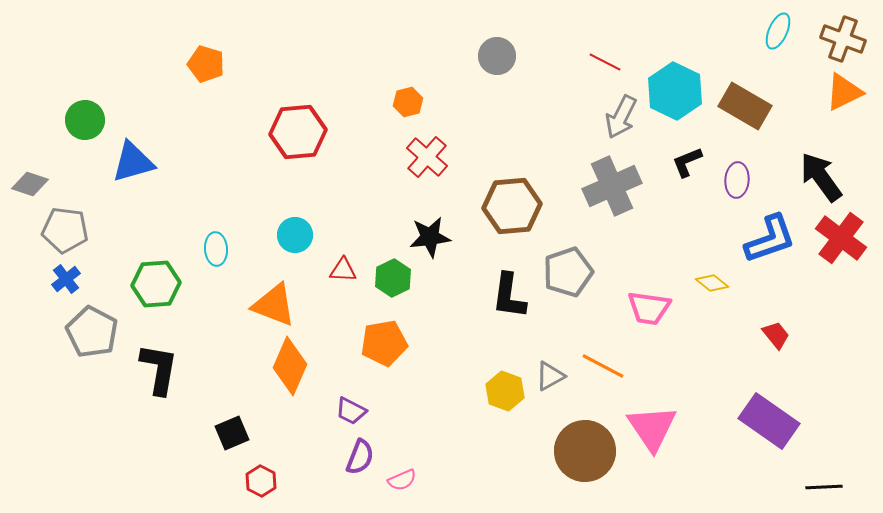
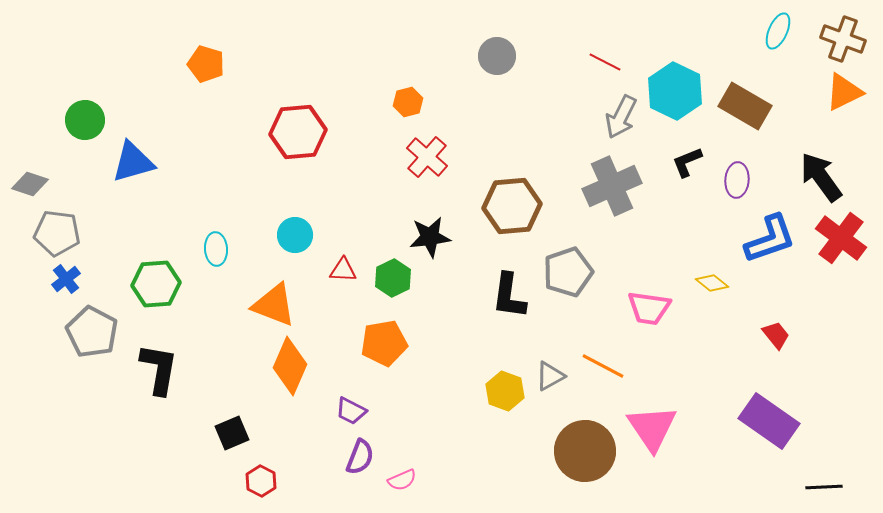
gray pentagon at (65, 230): moved 8 px left, 3 px down
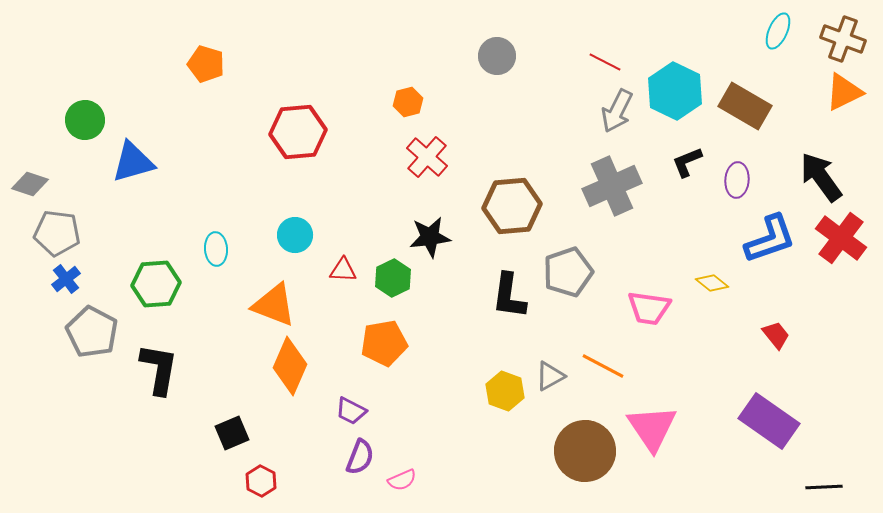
gray arrow at (621, 117): moved 4 px left, 6 px up
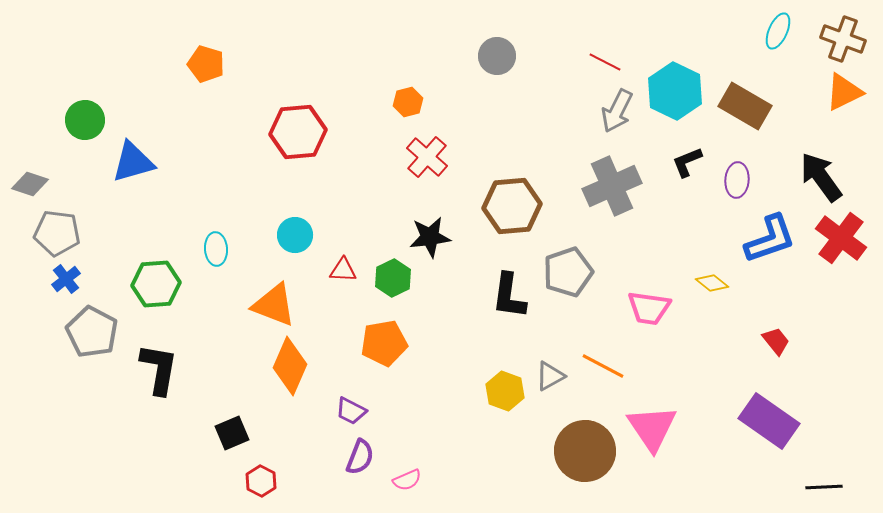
red trapezoid at (776, 335): moved 6 px down
pink semicircle at (402, 480): moved 5 px right
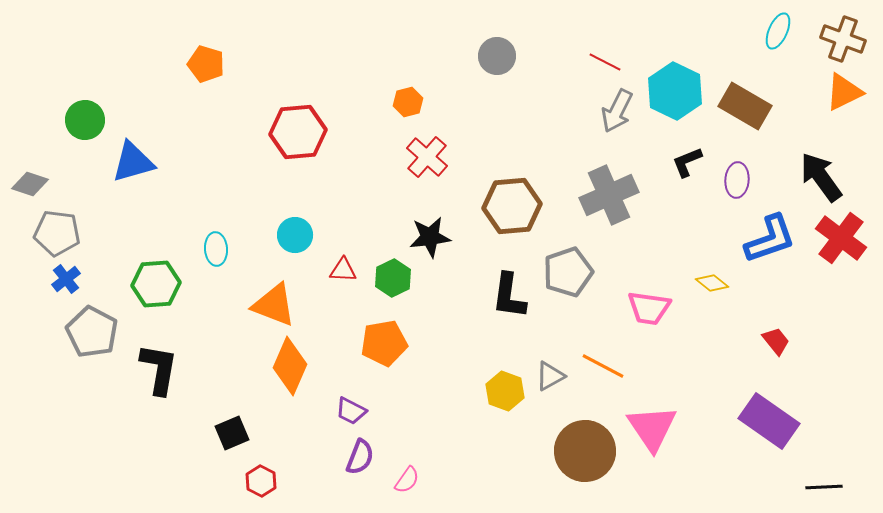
gray cross at (612, 186): moved 3 px left, 9 px down
pink semicircle at (407, 480): rotated 32 degrees counterclockwise
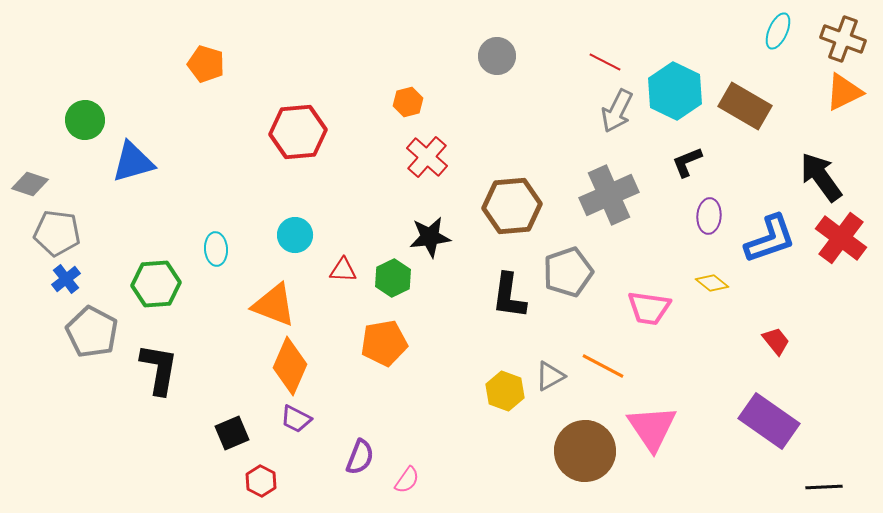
purple ellipse at (737, 180): moved 28 px left, 36 px down
purple trapezoid at (351, 411): moved 55 px left, 8 px down
